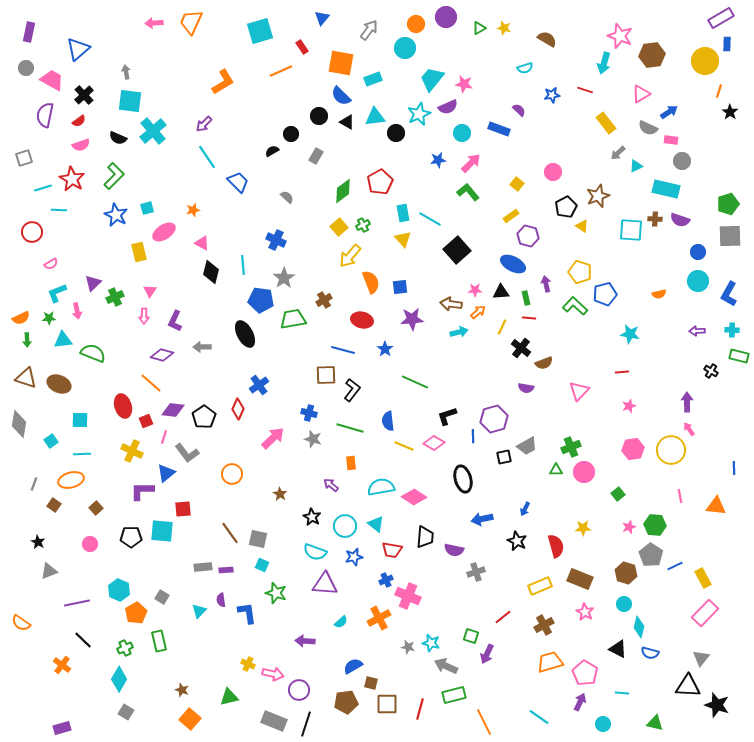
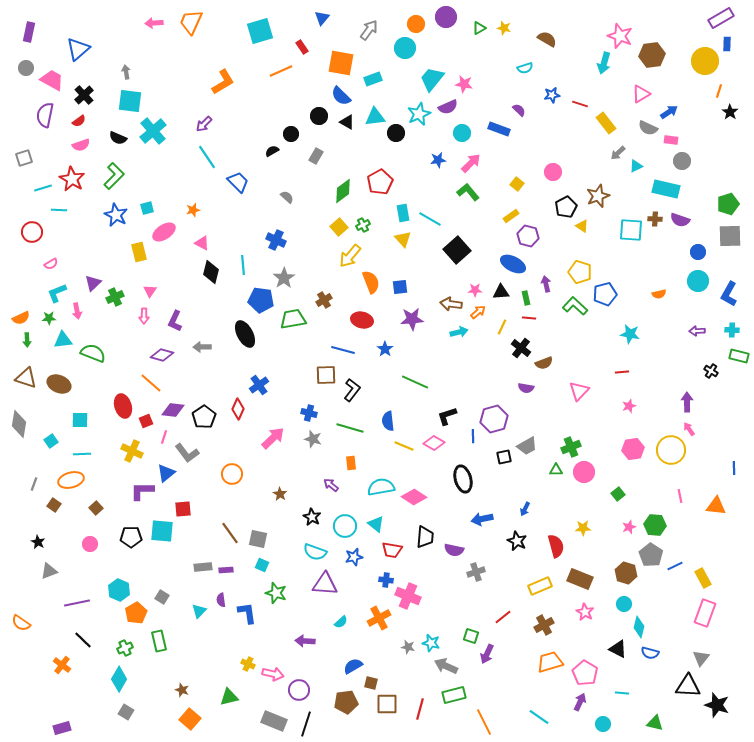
red line at (585, 90): moved 5 px left, 14 px down
blue cross at (386, 580): rotated 32 degrees clockwise
pink rectangle at (705, 613): rotated 24 degrees counterclockwise
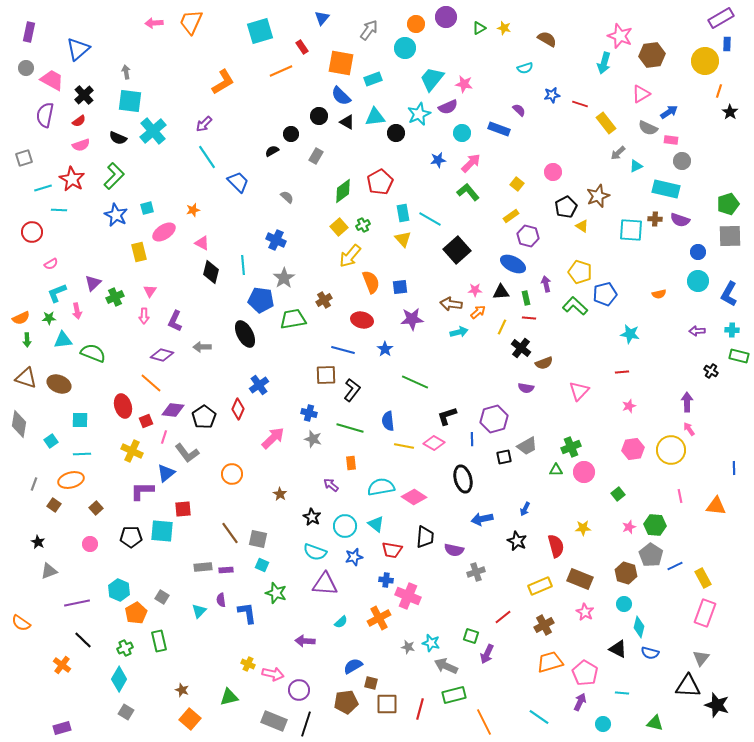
blue line at (473, 436): moved 1 px left, 3 px down
yellow line at (404, 446): rotated 12 degrees counterclockwise
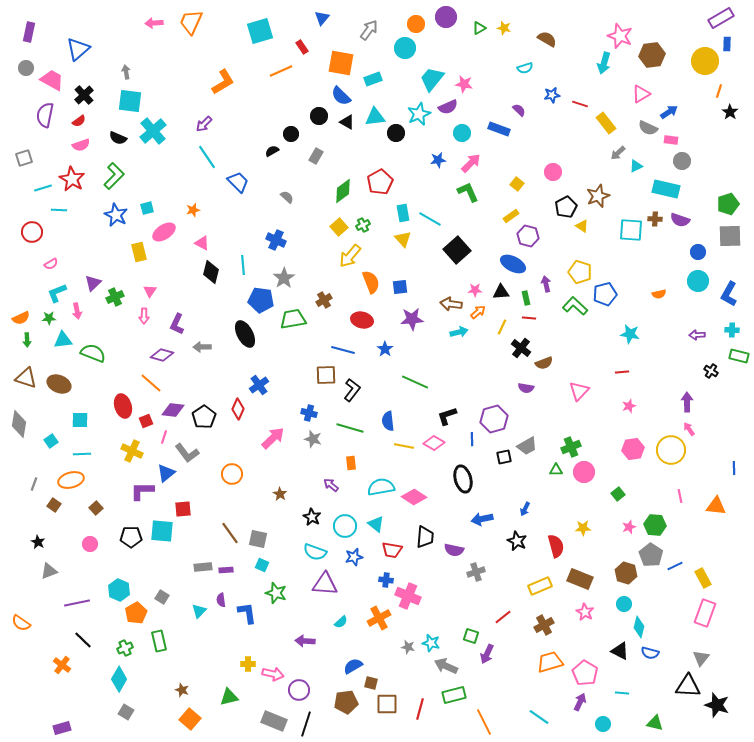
green L-shape at (468, 192): rotated 15 degrees clockwise
purple L-shape at (175, 321): moved 2 px right, 3 px down
purple arrow at (697, 331): moved 4 px down
black triangle at (618, 649): moved 2 px right, 2 px down
yellow cross at (248, 664): rotated 24 degrees counterclockwise
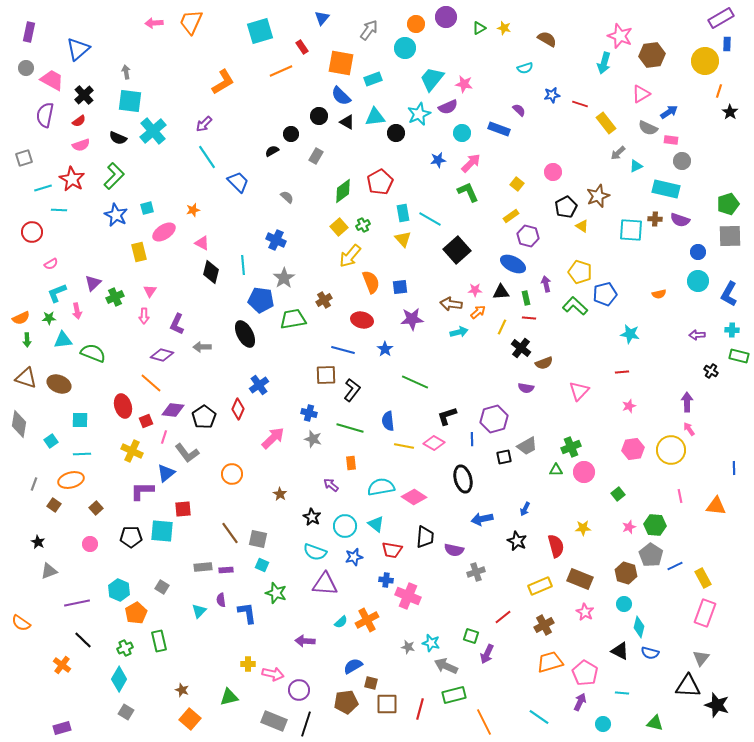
gray square at (162, 597): moved 10 px up
orange cross at (379, 618): moved 12 px left, 2 px down
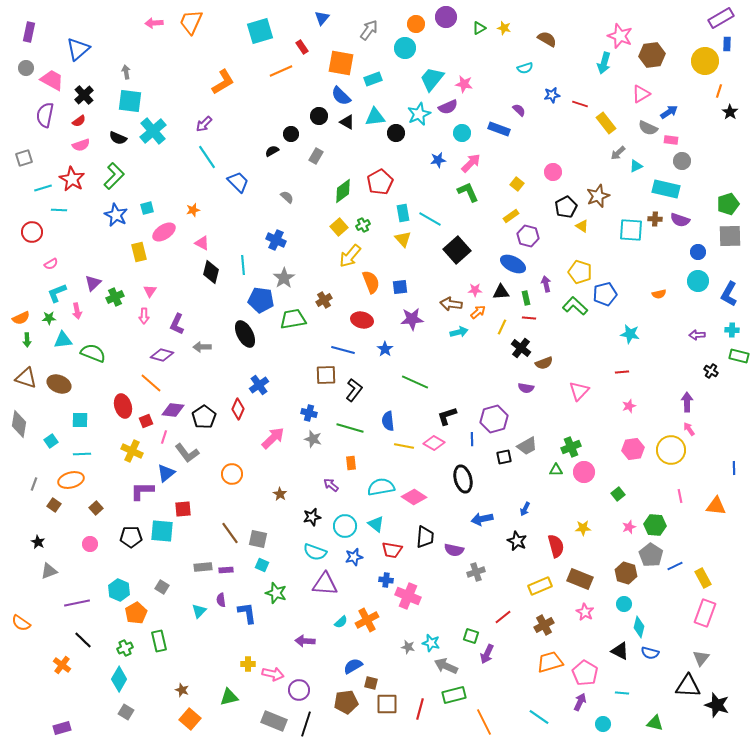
black L-shape at (352, 390): moved 2 px right
black star at (312, 517): rotated 30 degrees clockwise
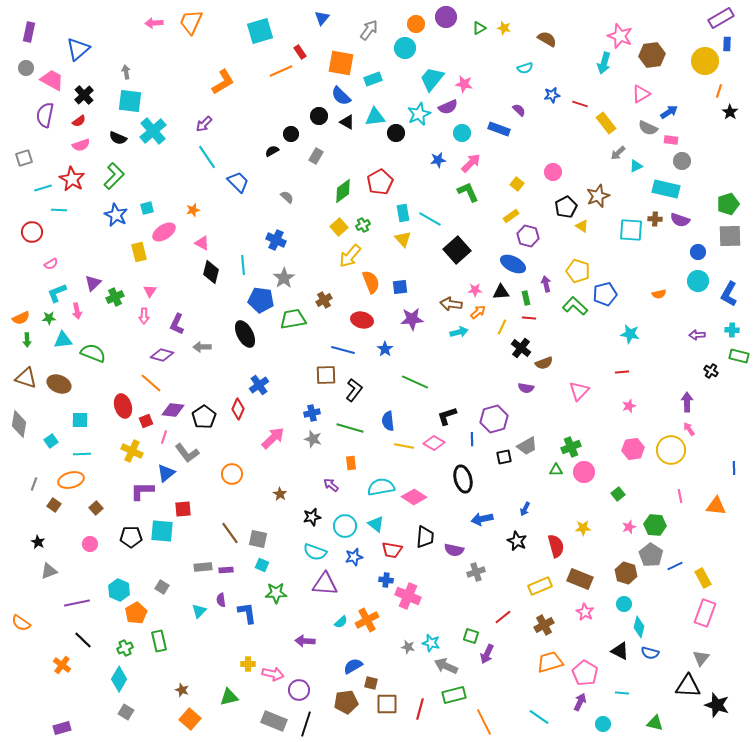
red rectangle at (302, 47): moved 2 px left, 5 px down
yellow pentagon at (580, 272): moved 2 px left, 1 px up
blue cross at (309, 413): moved 3 px right; rotated 28 degrees counterclockwise
green star at (276, 593): rotated 20 degrees counterclockwise
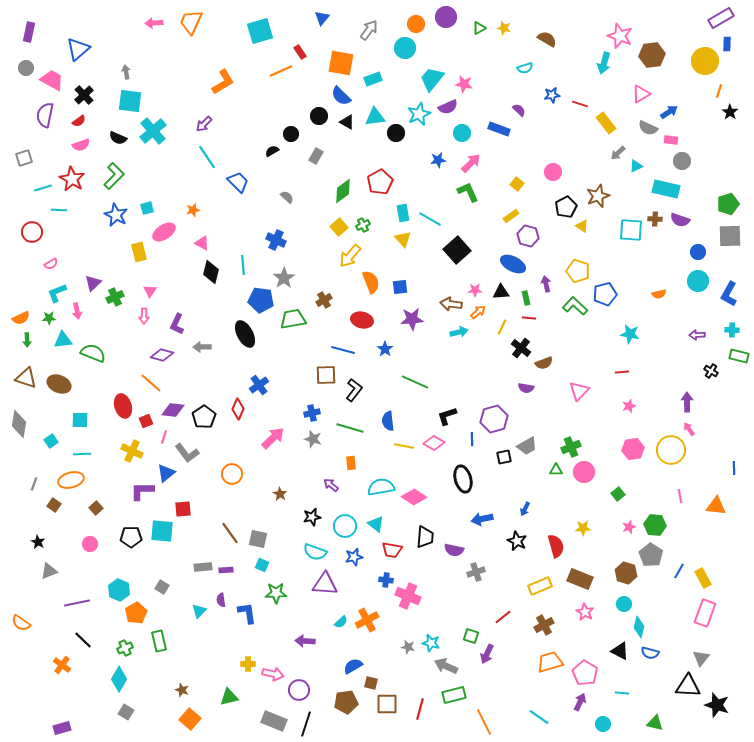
blue line at (675, 566): moved 4 px right, 5 px down; rotated 35 degrees counterclockwise
